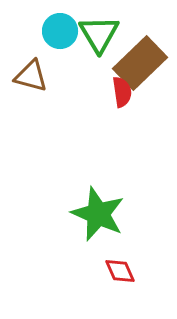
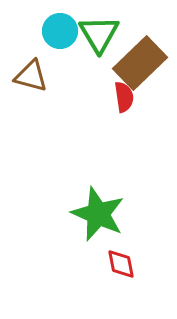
red semicircle: moved 2 px right, 5 px down
red diamond: moved 1 px right, 7 px up; rotated 12 degrees clockwise
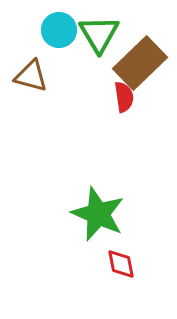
cyan circle: moved 1 px left, 1 px up
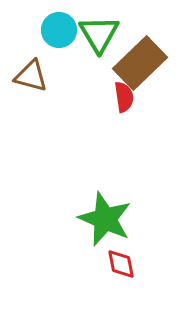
green star: moved 7 px right, 5 px down
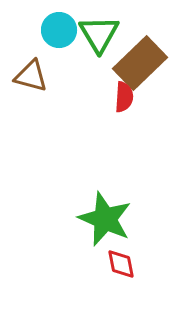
red semicircle: rotated 12 degrees clockwise
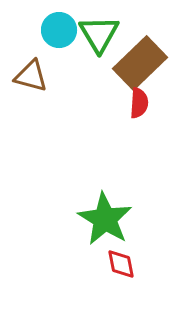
red semicircle: moved 15 px right, 6 px down
green star: rotated 8 degrees clockwise
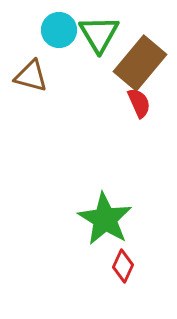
brown rectangle: rotated 6 degrees counterclockwise
red semicircle: rotated 28 degrees counterclockwise
red diamond: moved 2 px right, 2 px down; rotated 36 degrees clockwise
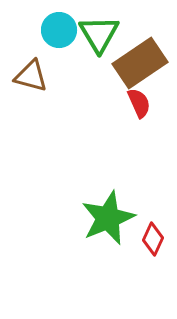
brown rectangle: rotated 16 degrees clockwise
green star: moved 3 px right, 1 px up; rotated 18 degrees clockwise
red diamond: moved 30 px right, 27 px up
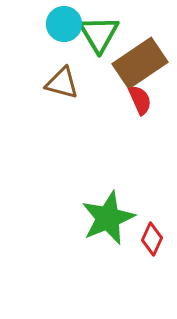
cyan circle: moved 5 px right, 6 px up
brown triangle: moved 31 px right, 7 px down
red semicircle: moved 1 px right, 3 px up
red diamond: moved 1 px left
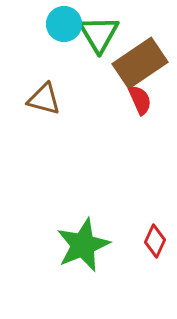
brown triangle: moved 18 px left, 16 px down
green star: moved 25 px left, 27 px down
red diamond: moved 3 px right, 2 px down
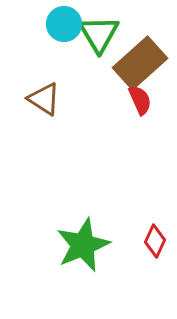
brown rectangle: rotated 8 degrees counterclockwise
brown triangle: rotated 18 degrees clockwise
